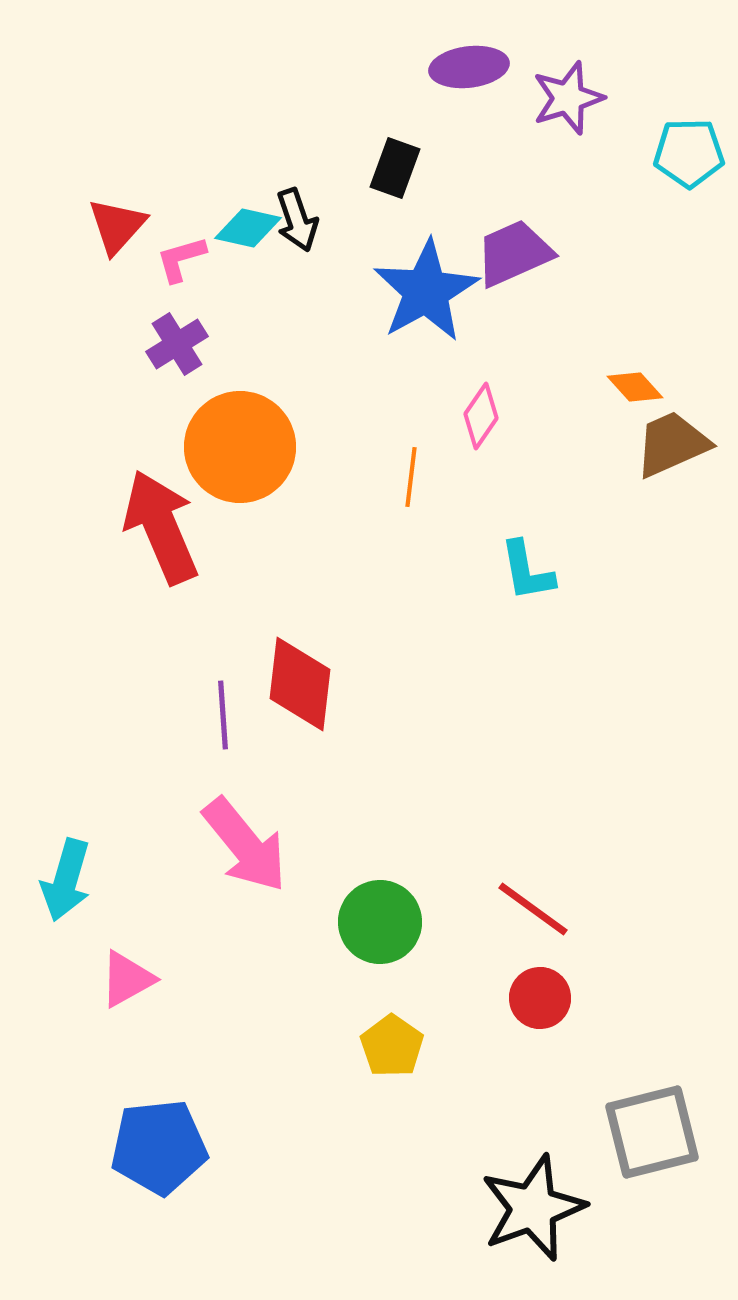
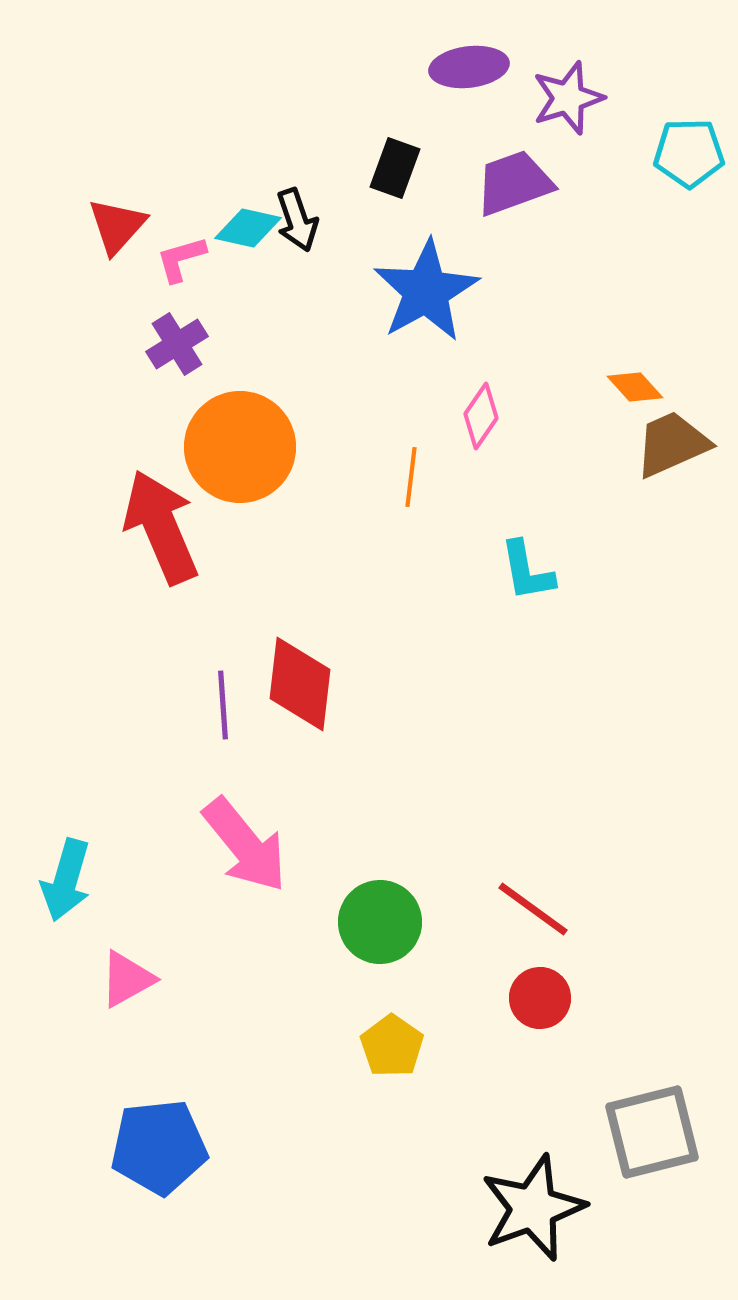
purple trapezoid: moved 70 px up; rotated 4 degrees clockwise
purple line: moved 10 px up
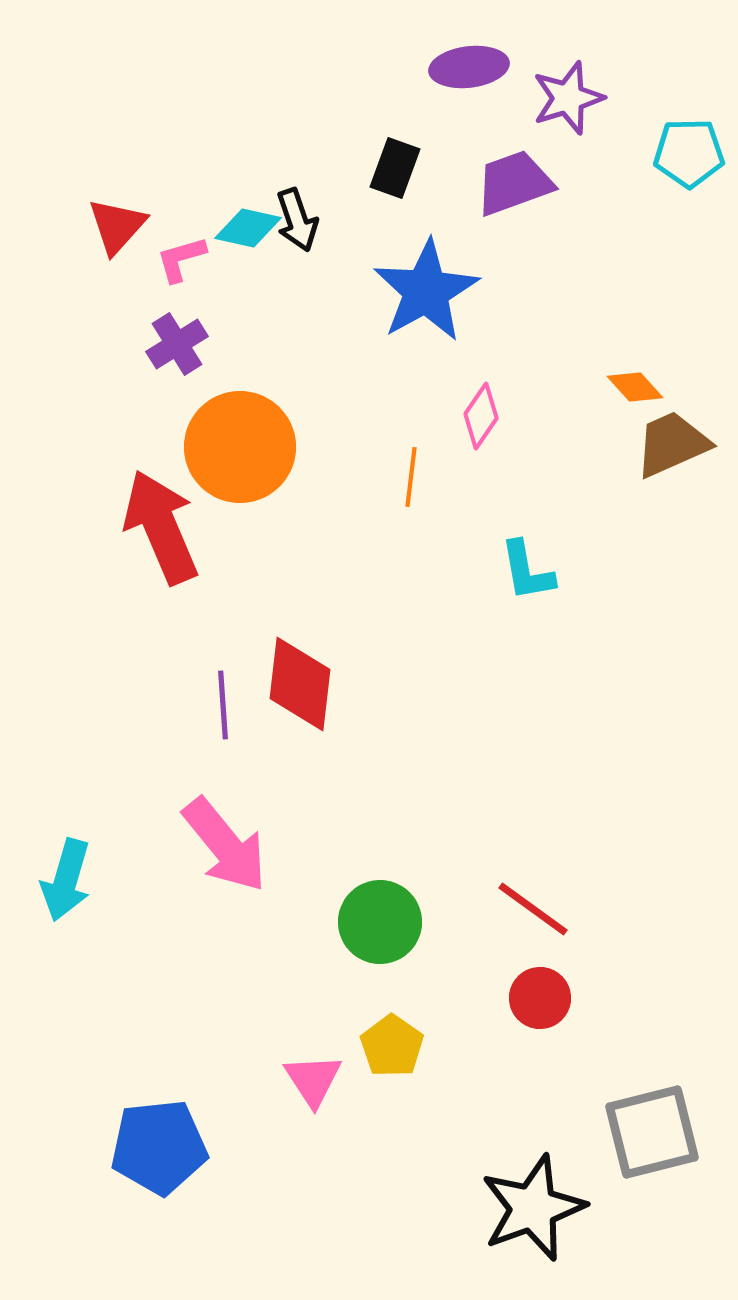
pink arrow: moved 20 px left
pink triangle: moved 186 px right, 101 px down; rotated 34 degrees counterclockwise
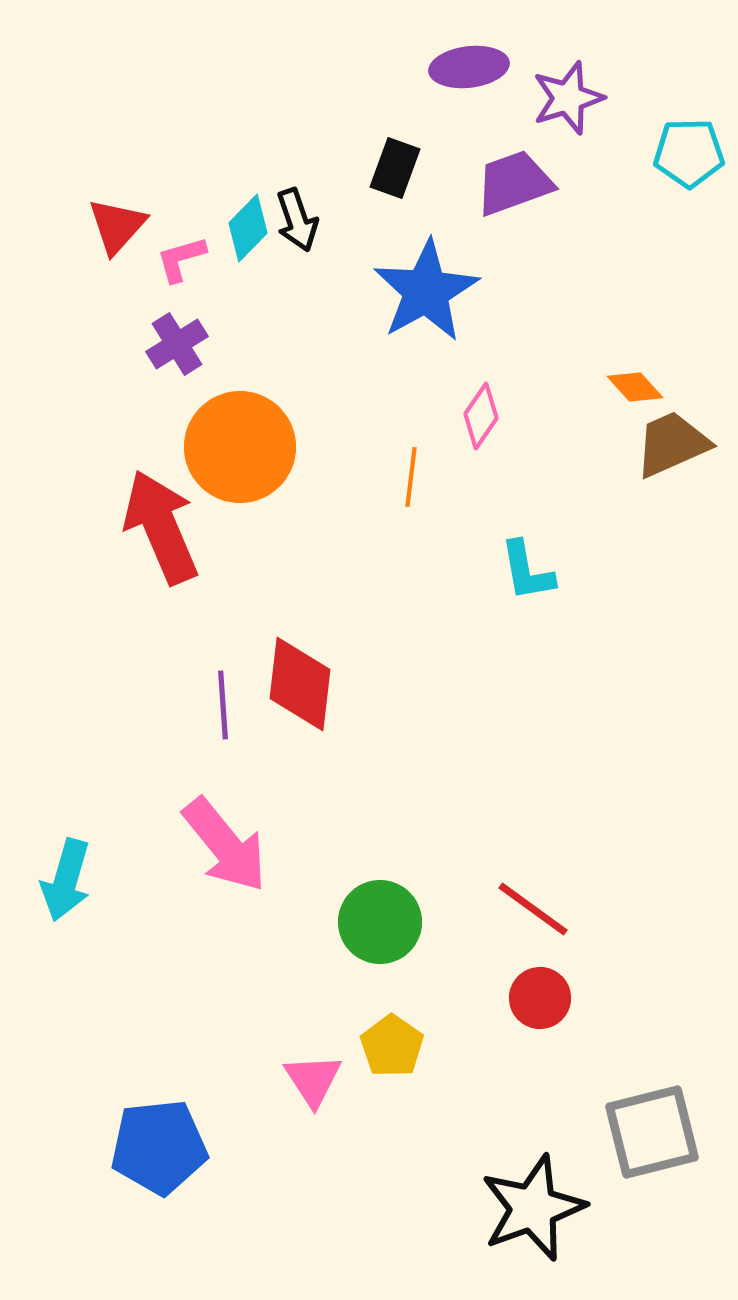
cyan diamond: rotated 58 degrees counterclockwise
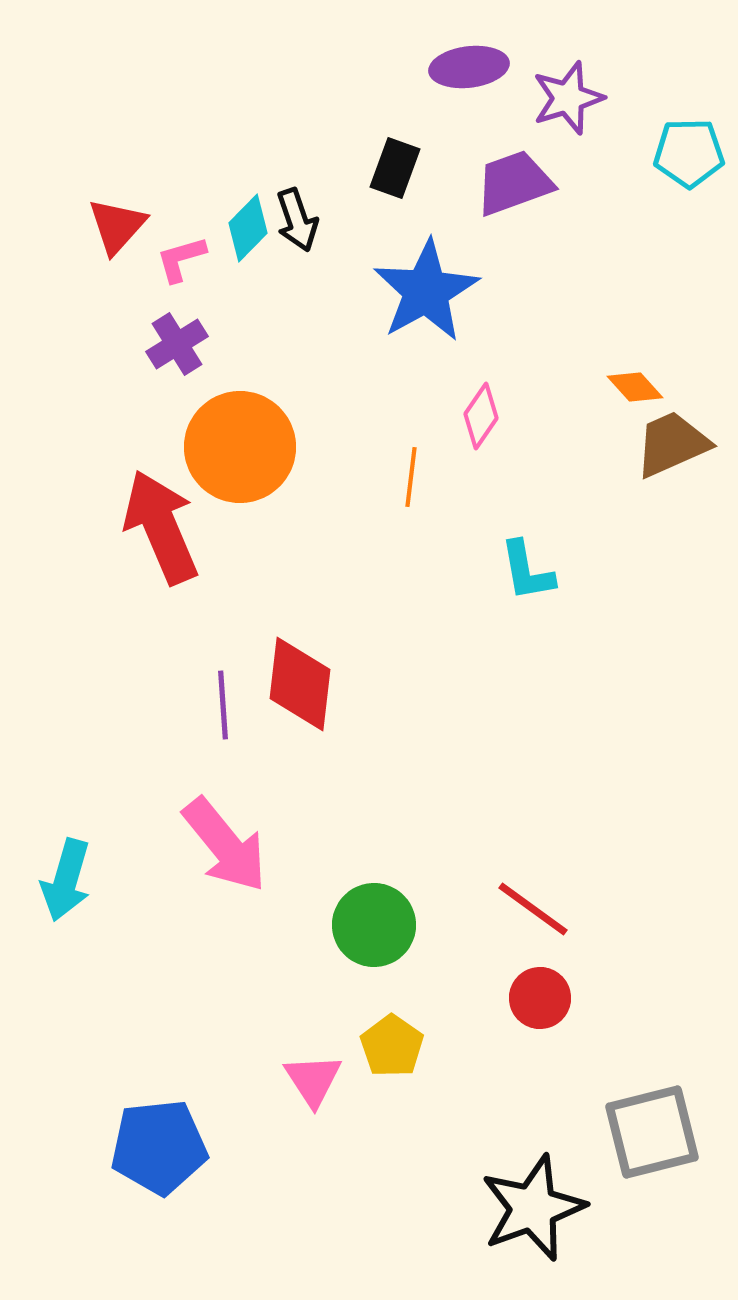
green circle: moved 6 px left, 3 px down
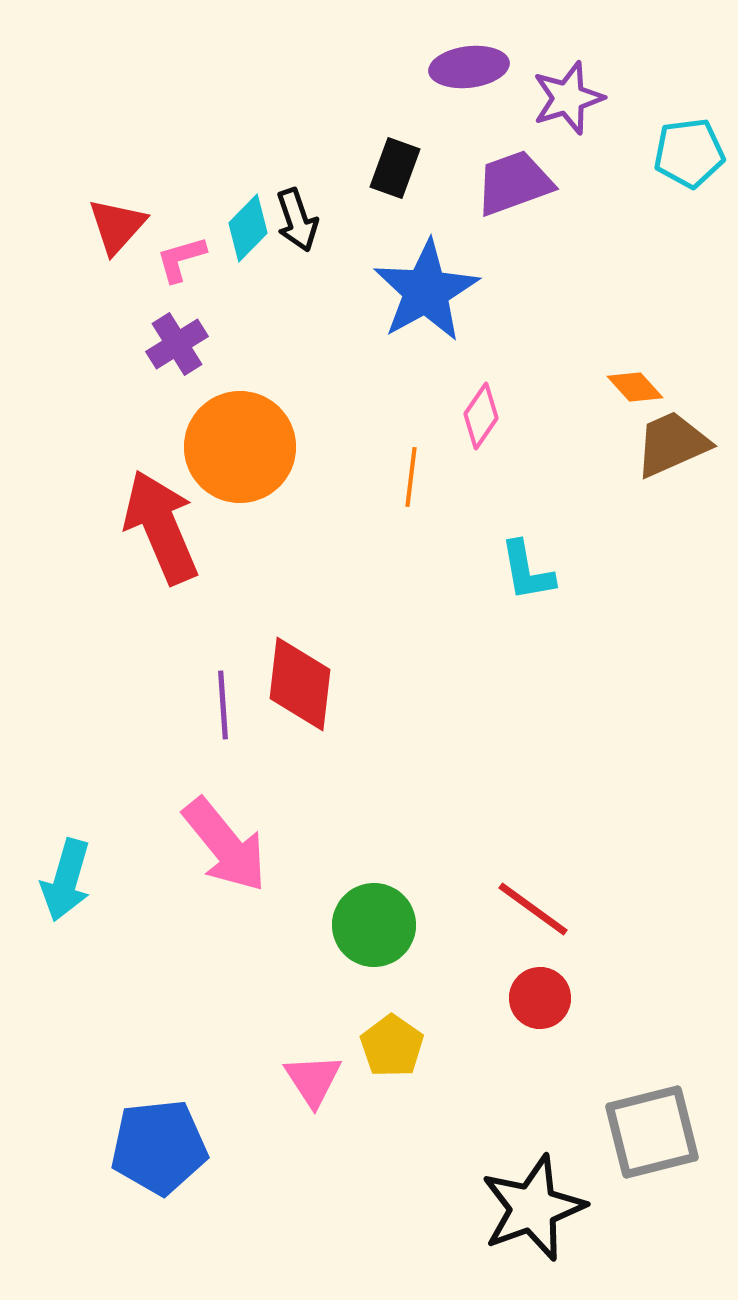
cyan pentagon: rotated 6 degrees counterclockwise
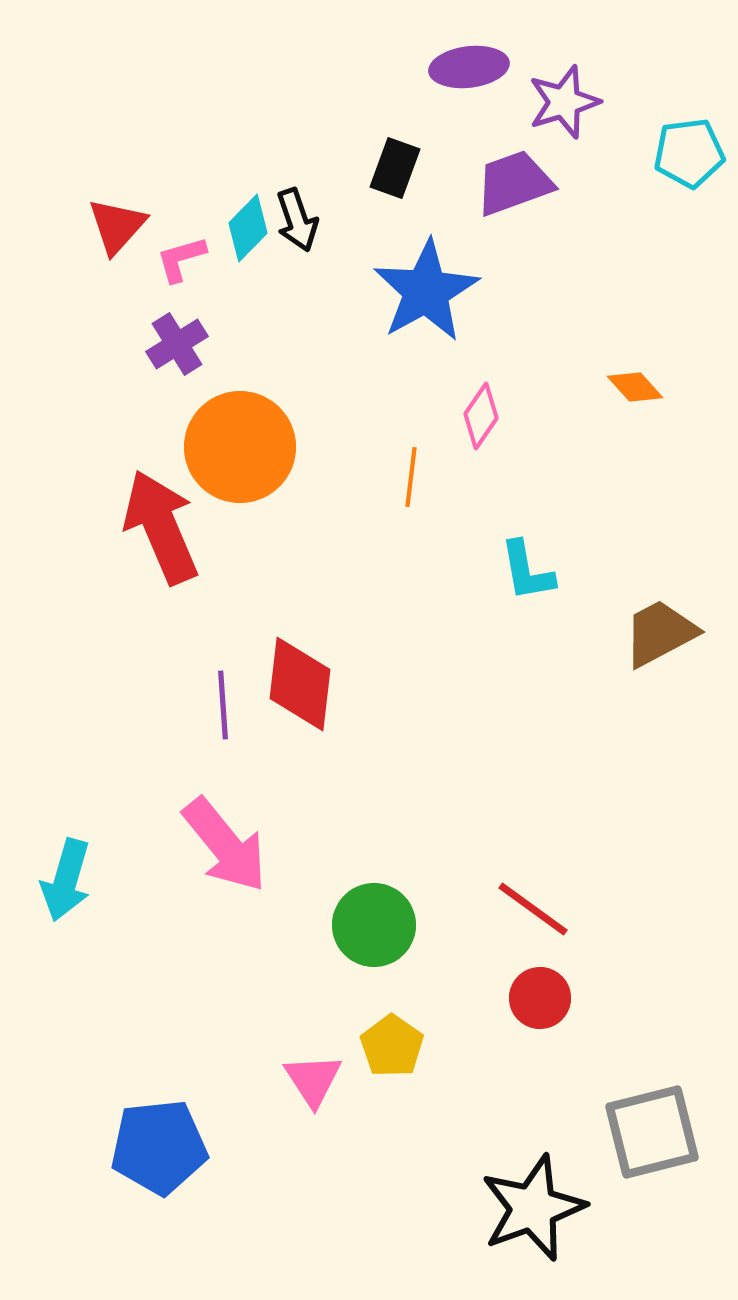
purple star: moved 4 px left, 4 px down
brown trapezoid: moved 12 px left, 189 px down; rotated 4 degrees counterclockwise
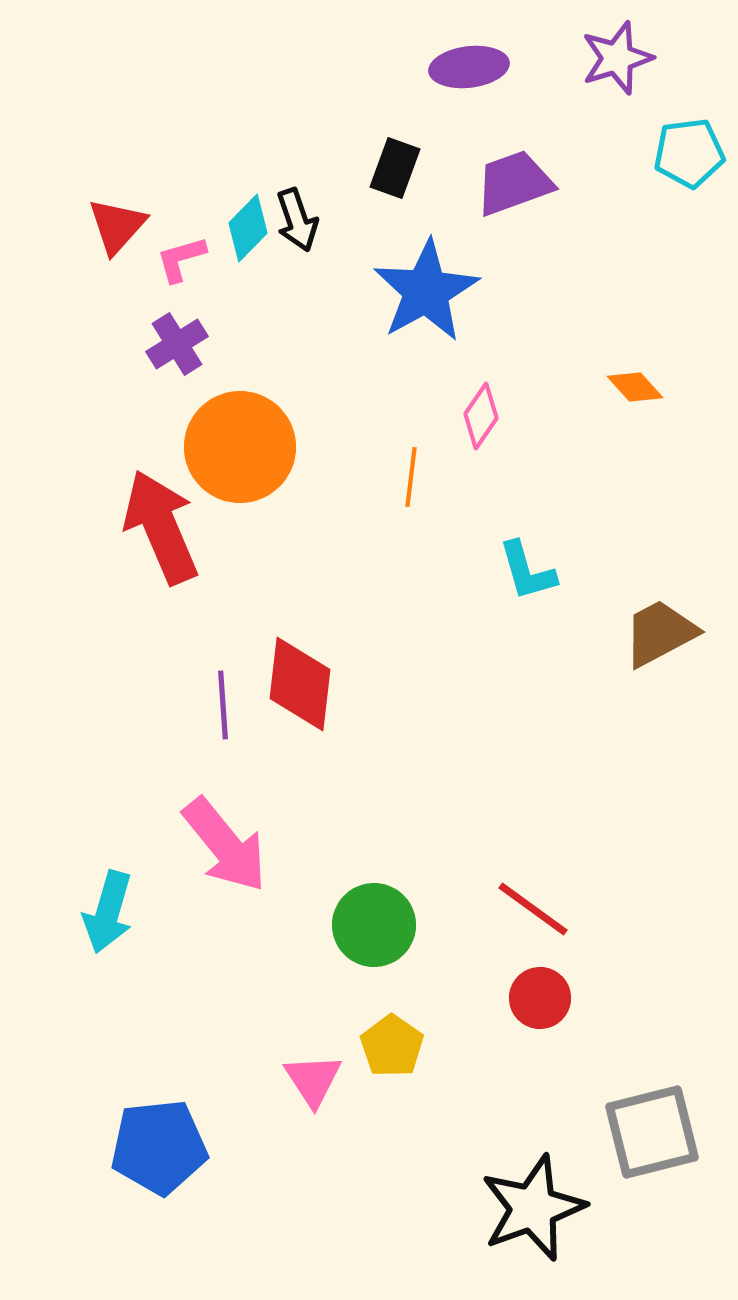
purple star: moved 53 px right, 44 px up
cyan L-shape: rotated 6 degrees counterclockwise
cyan arrow: moved 42 px right, 32 px down
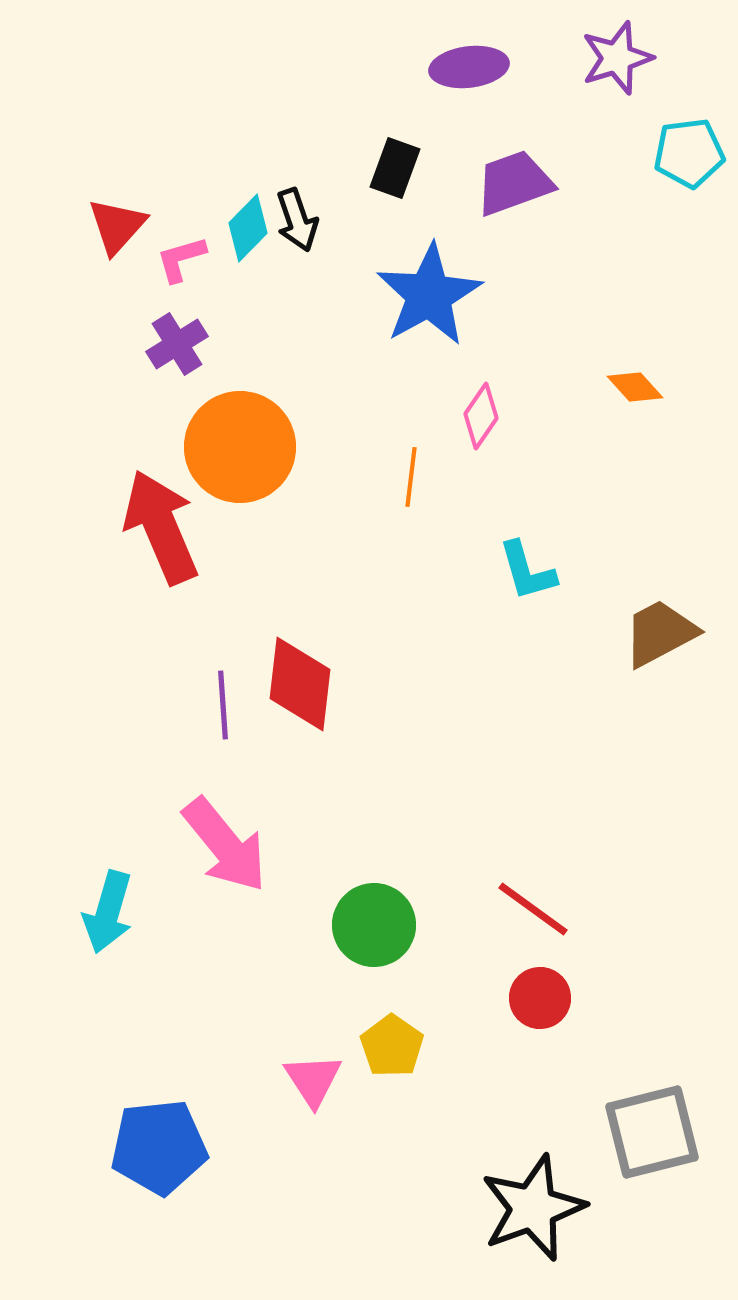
blue star: moved 3 px right, 4 px down
